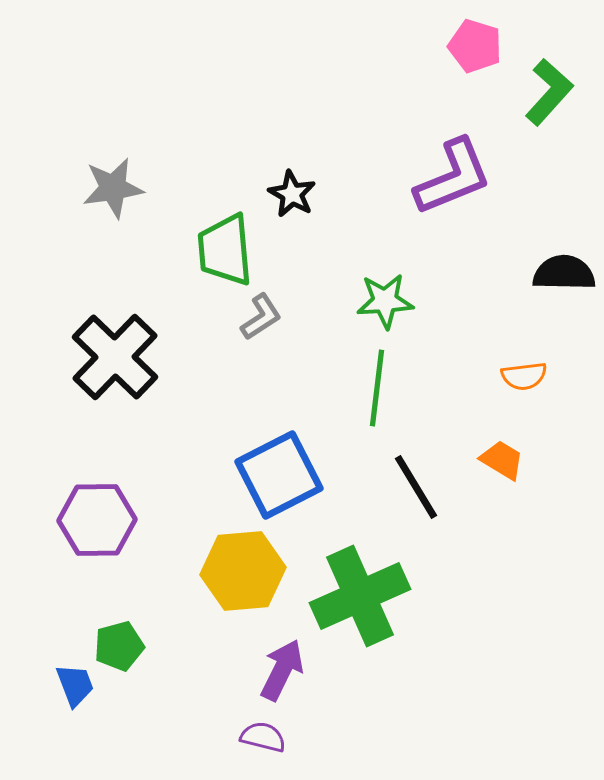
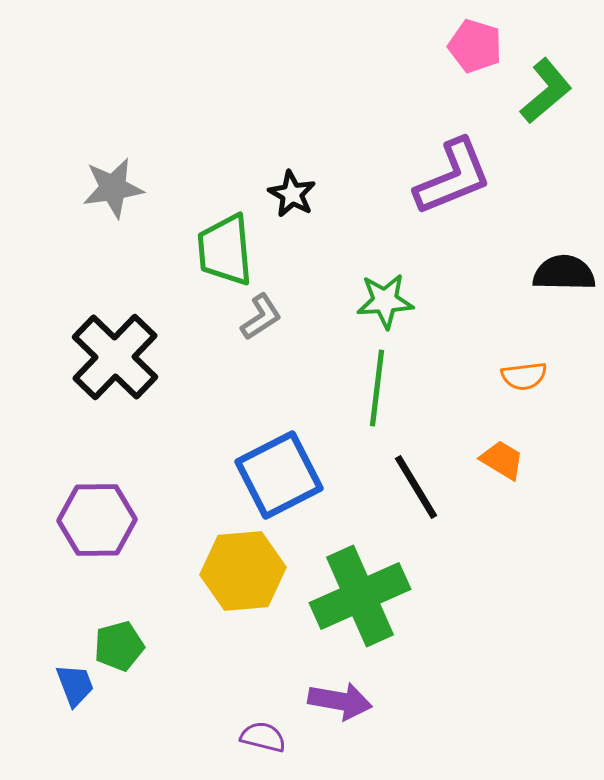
green L-shape: moved 3 px left, 1 px up; rotated 8 degrees clockwise
purple arrow: moved 58 px right, 31 px down; rotated 74 degrees clockwise
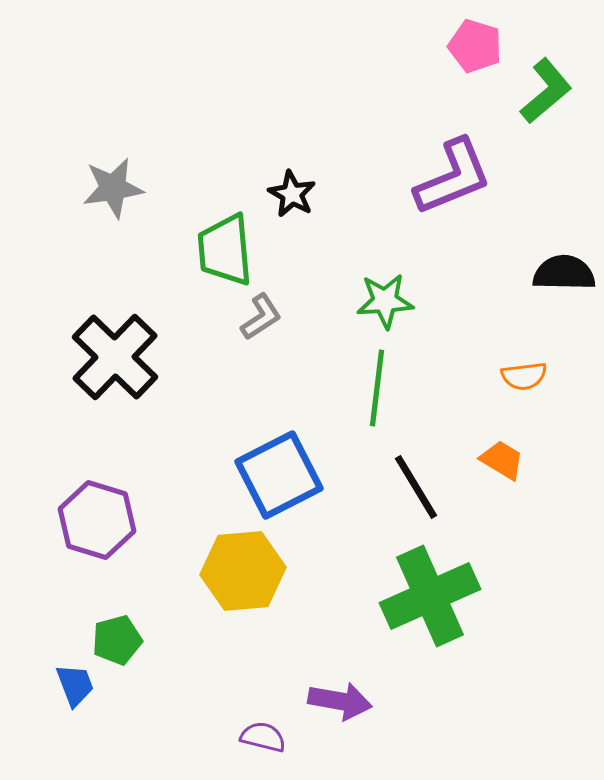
purple hexagon: rotated 18 degrees clockwise
green cross: moved 70 px right
green pentagon: moved 2 px left, 6 px up
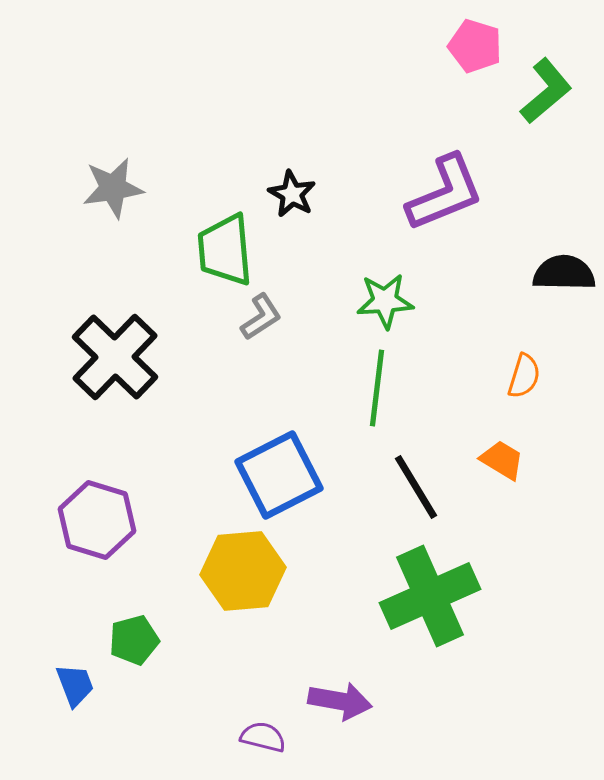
purple L-shape: moved 8 px left, 16 px down
orange semicircle: rotated 66 degrees counterclockwise
green pentagon: moved 17 px right
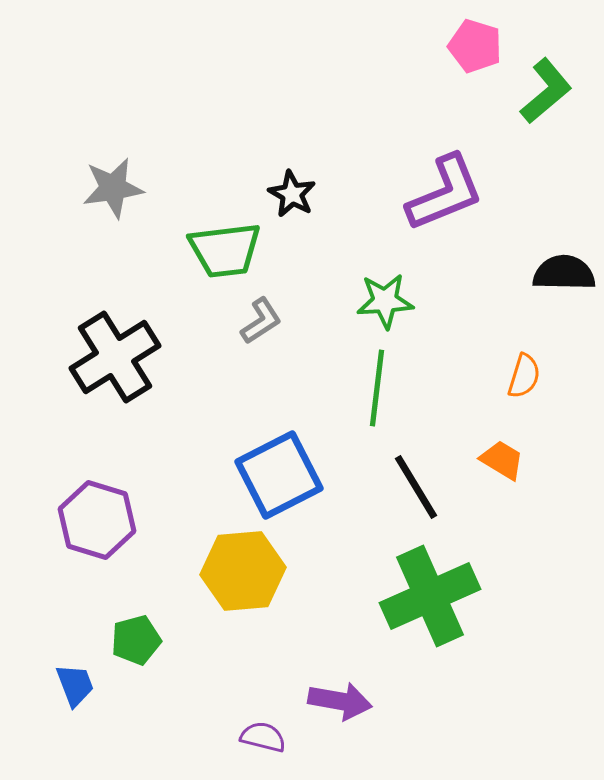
green trapezoid: rotated 92 degrees counterclockwise
gray L-shape: moved 4 px down
black cross: rotated 14 degrees clockwise
green pentagon: moved 2 px right
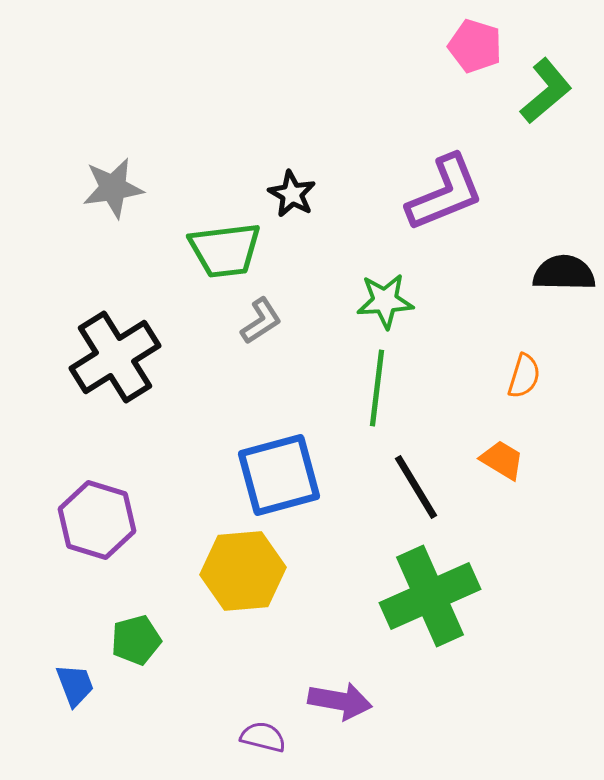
blue square: rotated 12 degrees clockwise
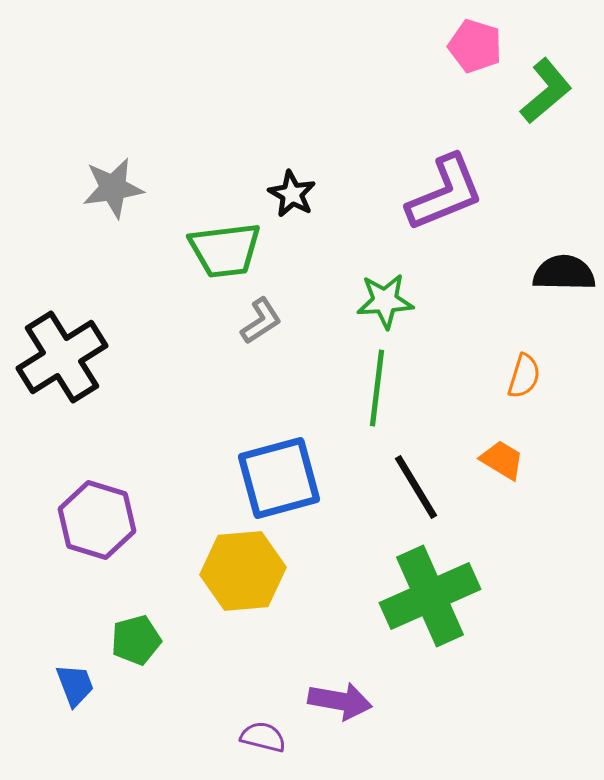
black cross: moved 53 px left
blue square: moved 3 px down
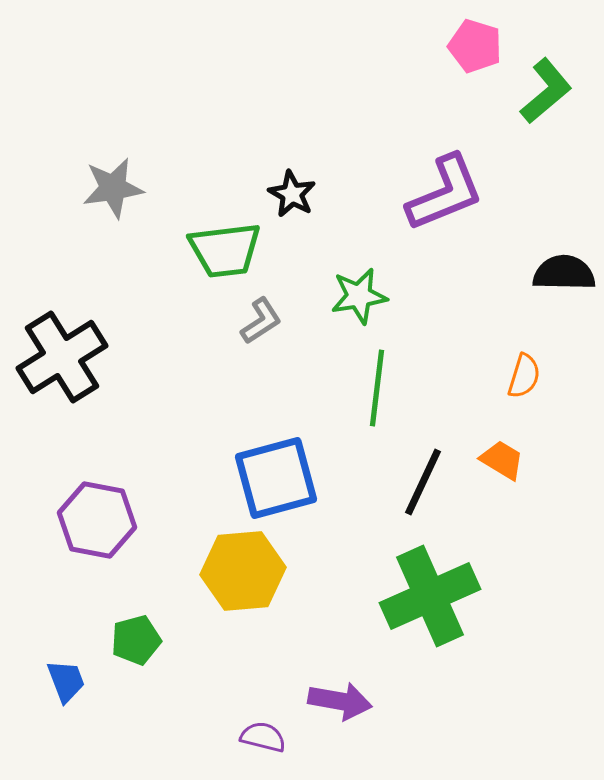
green star: moved 26 px left, 5 px up; rotated 6 degrees counterclockwise
blue square: moved 3 px left
black line: moved 7 px right, 5 px up; rotated 56 degrees clockwise
purple hexagon: rotated 6 degrees counterclockwise
blue trapezoid: moved 9 px left, 4 px up
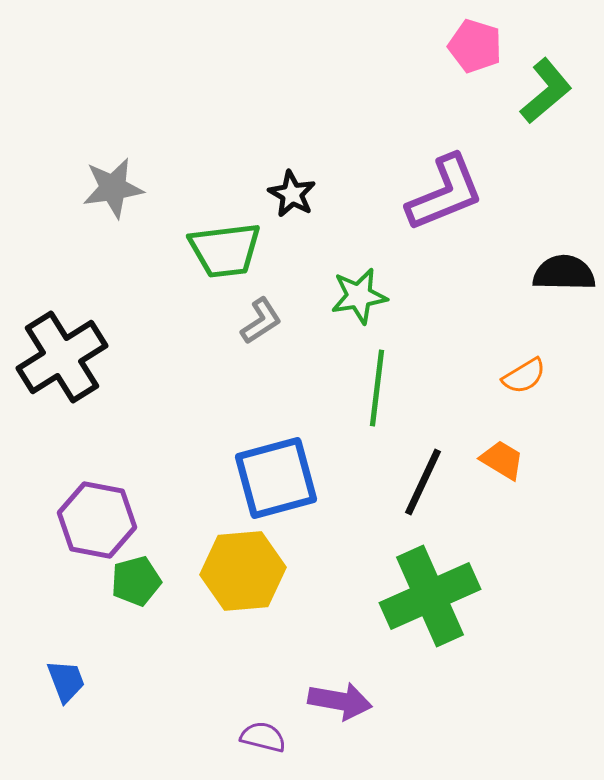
orange semicircle: rotated 42 degrees clockwise
green pentagon: moved 59 px up
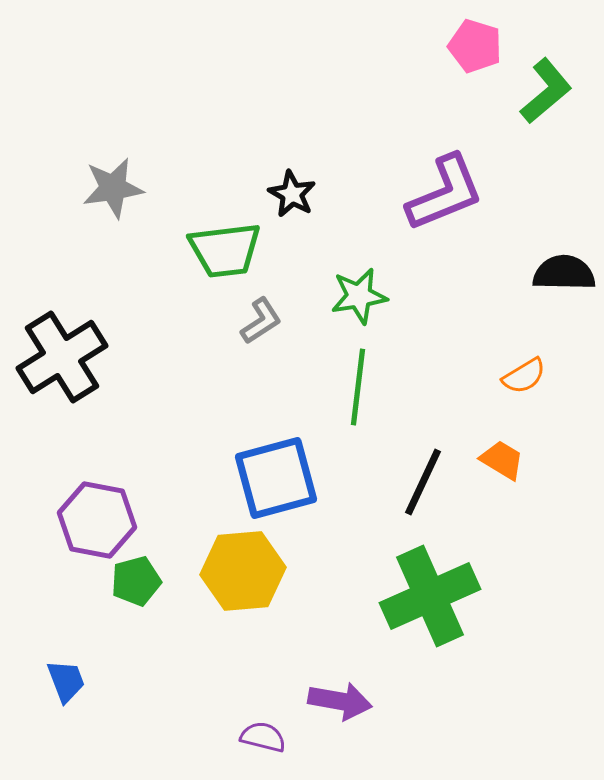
green line: moved 19 px left, 1 px up
